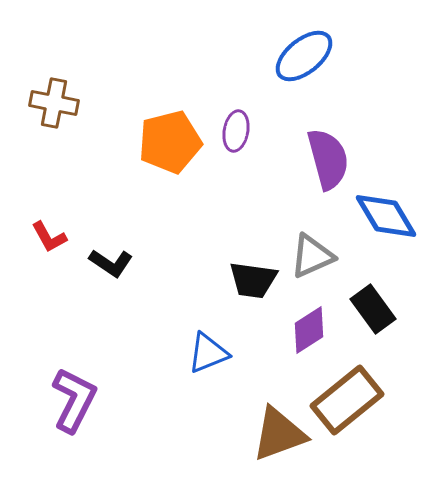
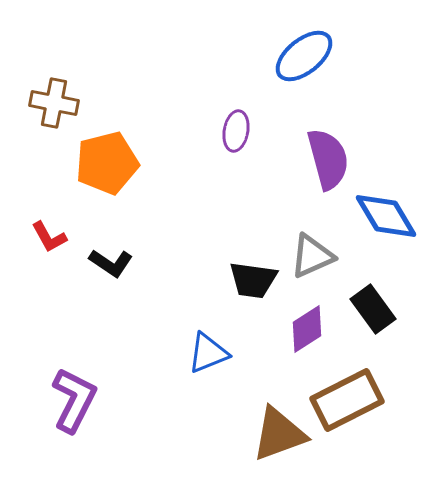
orange pentagon: moved 63 px left, 21 px down
purple diamond: moved 2 px left, 1 px up
brown rectangle: rotated 12 degrees clockwise
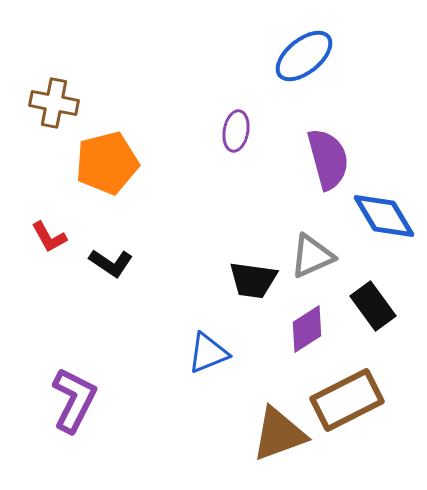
blue diamond: moved 2 px left
black rectangle: moved 3 px up
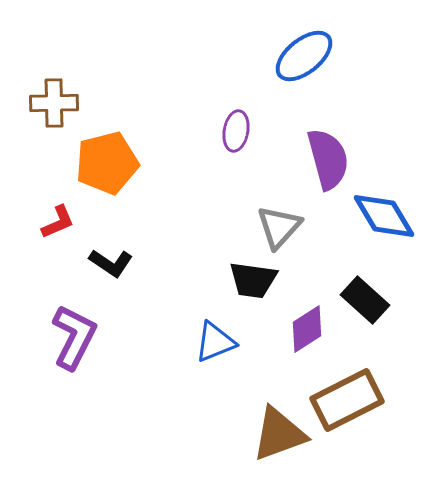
brown cross: rotated 12 degrees counterclockwise
red L-shape: moved 9 px right, 15 px up; rotated 84 degrees counterclockwise
gray triangle: moved 33 px left, 29 px up; rotated 24 degrees counterclockwise
black rectangle: moved 8 px left, 6 px up; rotated 12 degrees counterclockwise
blue triangle: moved 7 px right, 11 px up
purple L-shape: moved 63 px up
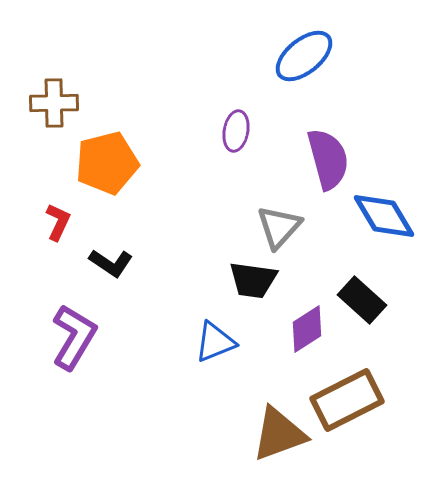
red L-shape: rotated 42 degrees counterclockwise
black rectangle: moved 3 px left
purple L-shape: rotated 4 degrees clockwise
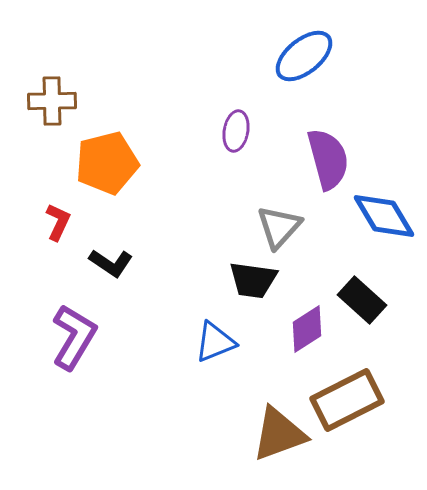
brown cross: moved 2 px left, 2 px up
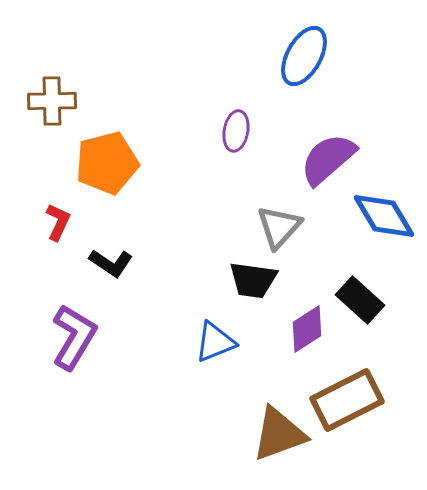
blue ellipse: rotated 22 degrees counterclockwise
purple semicircle: rotated 116 degrees counterclockwise
black rectangle: moved 2 px left
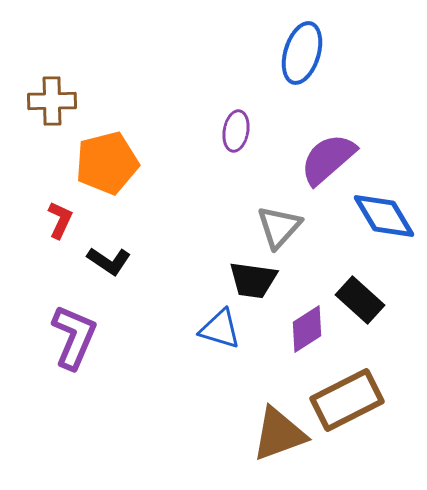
blue ellipse: moved 2 px left, 3 px up; rotated 12 degrees counterclockwise
red L-shape: moved 2 px right, 2 px up
black L-shape: moved 2 px left, 2 px up
purple L-shape: rotated 8 degrees counterclockwise
blue triangle: moved 5 px right, 13 px up; rotated 39 degrees clockwise
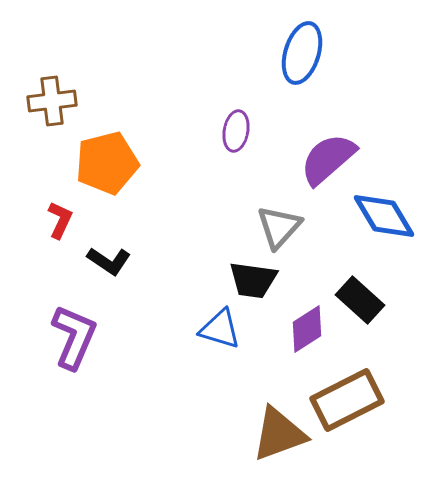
brown cross: rotated 6 degrees counterclockwise
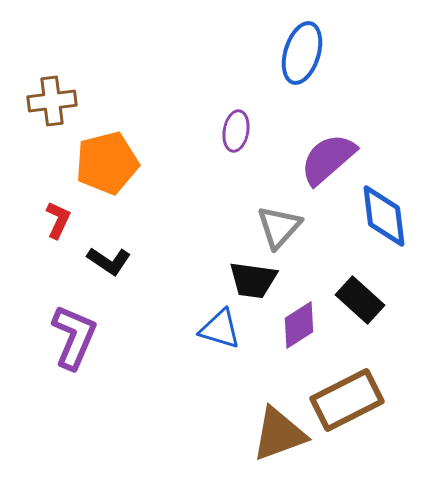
blue diamond: rotated 24 degrees clockwise
red L-shape: moved 2 px left
purple diamond: moved 8 px left, 4 px up
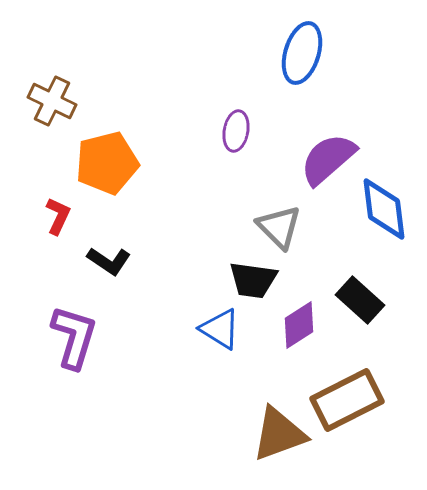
brown cross: rotated 33 degrees clockwise
blue diamond: moved 7 px up
red L-shape: moved 4 px up
gray triangle: rotated 27 degrees counterclockwise
blue triangle: rotated 15 degrees clockwise
purple L-shape: rotated 6 degrees counterclockwise
